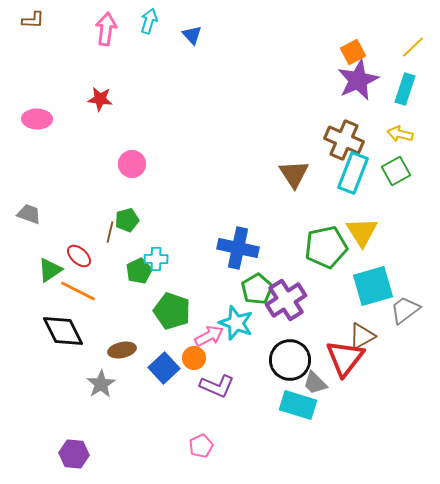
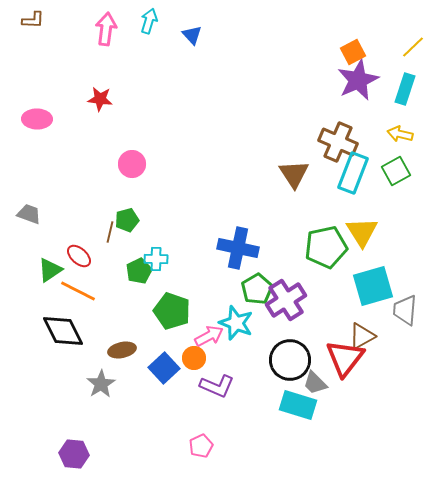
brown cross at (344, 140): moved 6 px left, 2 px down
gray trapezoid at (405, 310): rotated 48 degrees counterclockwise
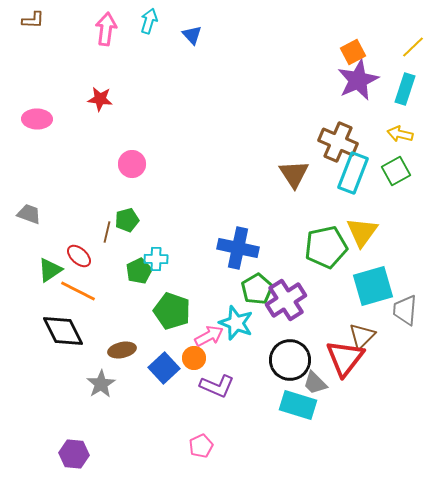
brown line at (110, 232): moved 3 px left
yellow triangle at (362, 232): rotated 8 degrees clockwise
brown triangle at (362, 336): rotated 16 degrees counterclockwise
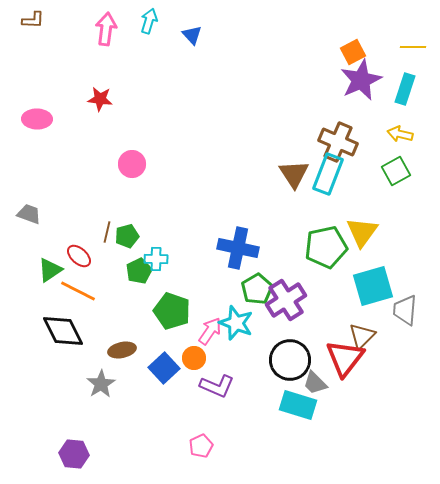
yellow line at (413, 47): rotated 45 degrees clockwise
purple star at (358, 80): moved 3 px right
cyan rectangle at (353, 173): moved 25 px left, 1 px down
green pentagon at (127, 220): moved 16 px down
pink arrow at (209, 336): moved 1 px right, 5 px up; rotated 28 degrees counterclockwise
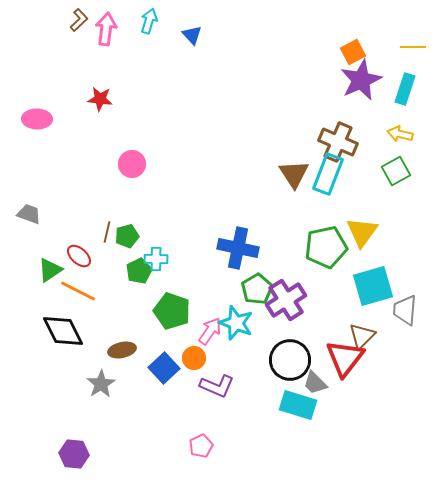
brown L-shape at (33, 20): moved 46 px right; rotated 45 degrees counterclockwise
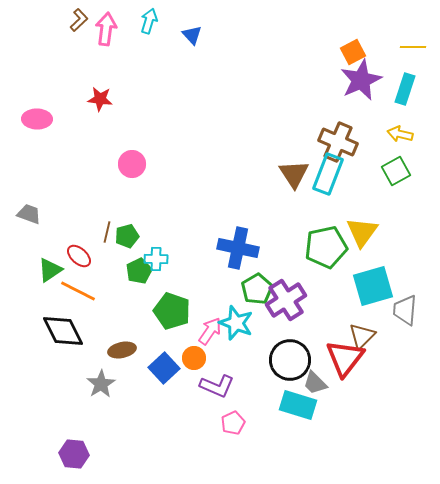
pink pentagon at (201, 446): moved 32 px right, 23 px up
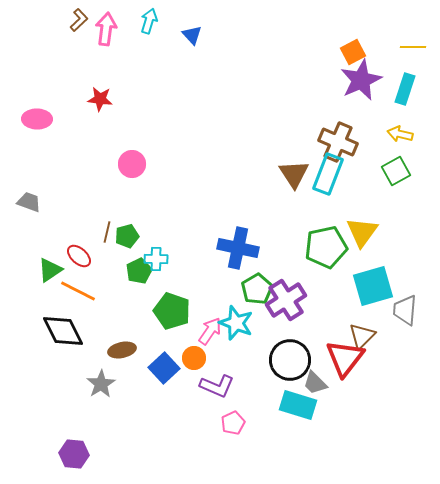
gray trapezoid at (29, 214): moved 12 px up
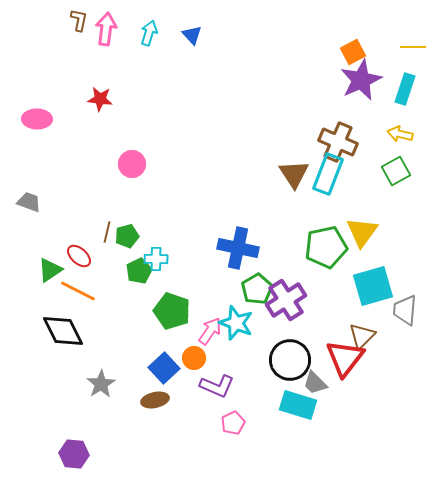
brown L-shape at (79, 20): rotated 35 degrees counterclockwise
cyan arrow at (149, 21): moved 12 px down
brown ellipse at (122, 350): moved 33 px right, 50 px down
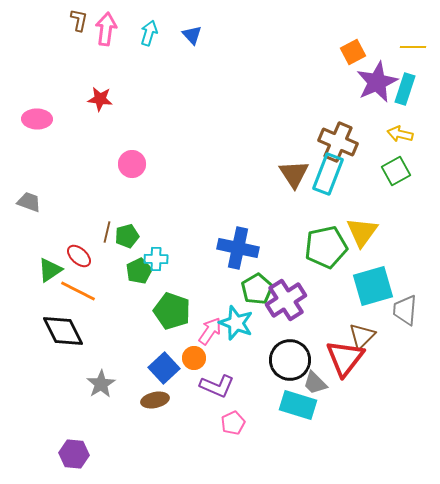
purple star at (361, 80): moved 16 px right, 2 px down
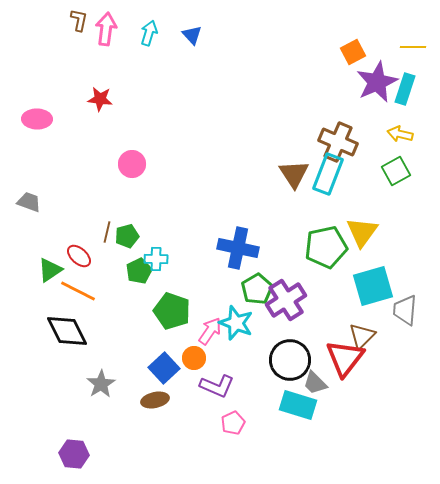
black diamond at (63, 331): moved 4 px right
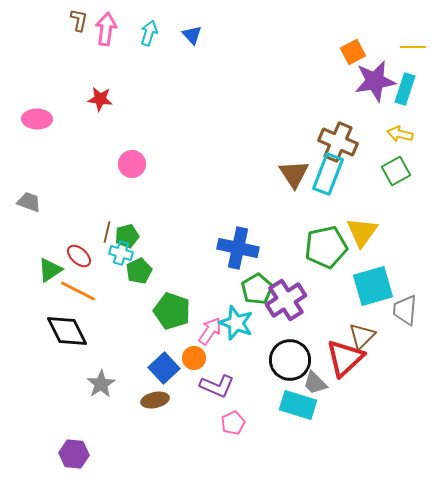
purple star at (377, 82): moved 2 px left, 1 px up; rotated 15 degrees clockwise
cyan cross at (156, 259): moved 35 px left, 6 px up; rotated 15 degrees clockwise
red triangle at (345, 358): rotated 9 degrees clockwise
